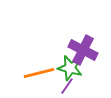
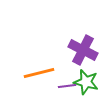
green star: moved 16 px right, 14 px down
purple line: rotated 48 degrees clockwise
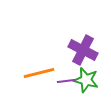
green star: moved 2 px up
purple line: moved 1 px left, 5 px up
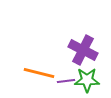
orange line: rotated 28 degrees clockwise
green star: moved 1 px right; rotated 15 degrees counterclockwise
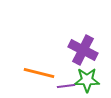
purple line: moved 5 px down
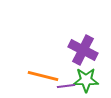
orange line: moved 4 px right, 3 px down
green star: moved 1 px left
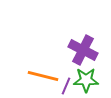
purple line: rotated 60 degrees counterclockwise
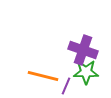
purple cross: rotated 8 degrees counterclockwise
green star: moved 8 px up
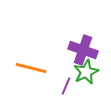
green star: rotated 25 degrees counterclockwise
orange line: moved 12 px left, 8 px up
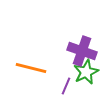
purple cross: moved 1 px left, 1 px down
